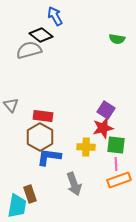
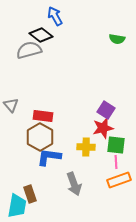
pink line: moved 2 px up
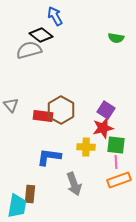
green semicircle: moved 1 px left, 1 px up
brown hexagon: moved 21 px right, 27 px up
brown rectangle: rotated 24 degrees clockwise
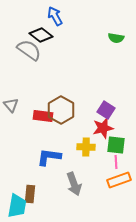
gray semicircle: rotated 50 degrees clockwise
